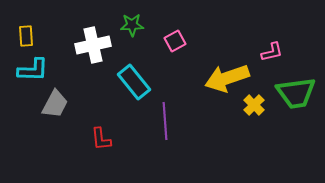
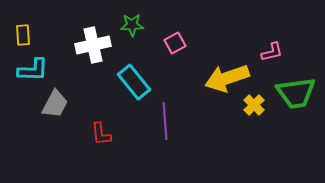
yellow rectangle: moved 3 px left, 1 px up
pink square: moved 2 px down
red L-shape: moved 5 px up
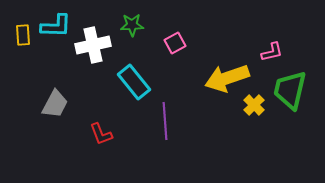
cyan L-shape: moved 23 px right, 44 px up
green trapezoid: moved 6 px left, 3 px up; rotated 111 degrees clockwise
red L-shape: rotated 15 degrees counterclockwise
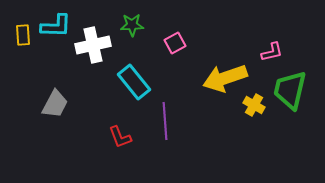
yellow arrow: moved 2 px left
yellow cross: rotated 15 degrees counterclockwise
red L-shape: moved 19 px right, 3 px down
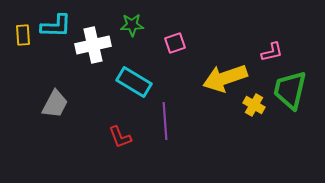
pink square: rotated 10 degrees clockwise
cyan rectangle: rotated 20 degrees counterclockwise
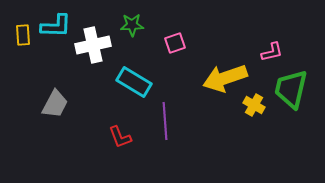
green trapezoid: moved 1 px right, 1 px up
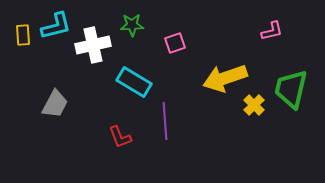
cyan L-shape: rotated 16 degrees counterclockwise
pink L-shape: moved 21 px up
yellow cross: rotated 15 degrees clockwise
